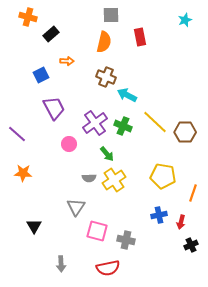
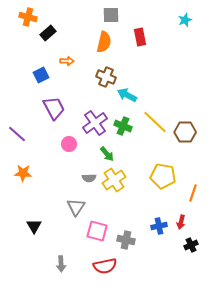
black rectangle: moved 3 px left, 1 px up
blue cross: moved 11 px down
red semicircle: moved 3 px left, 2 px up
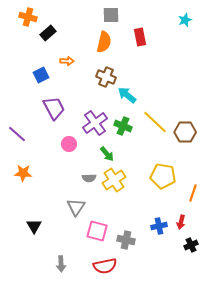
cyan arrow: rotated 12 degrees clockwise
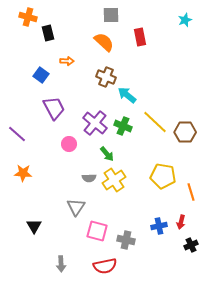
black rectangle: rotated 63 degrees counterclockwise
orange semicircle: rotated 60 degrees counterclockwise
blue square: rotated 28 degrees counterclockwise
purple cross: rotated 15 degrees counterclockwise
orange line: moved 2 px left, 1 px up; rotated 36 degrees counterclockwise
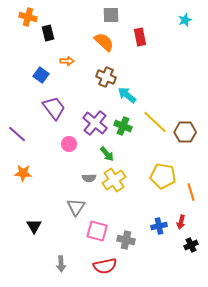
purple trapezoid: rotated 10 degrees counterclockwise
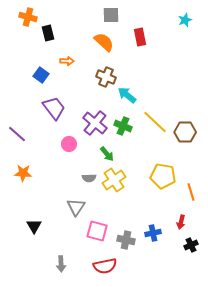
blue cross: moved 6 px left, 7 px down
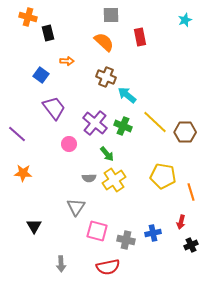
red semicircle: moved 3 px right, 1 px down
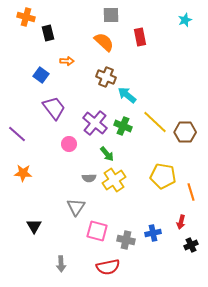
orange cross: moved 2 px left
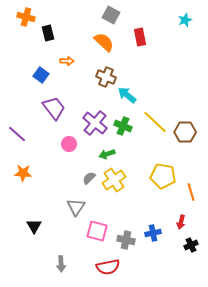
gray square: rotated 30 degrees clockwise
green arrow: rotated 112 degrees clockwise
gray semicircle: rotated 136 degrees clockwise
